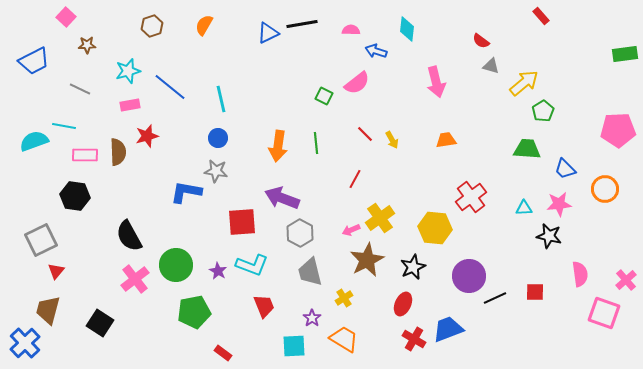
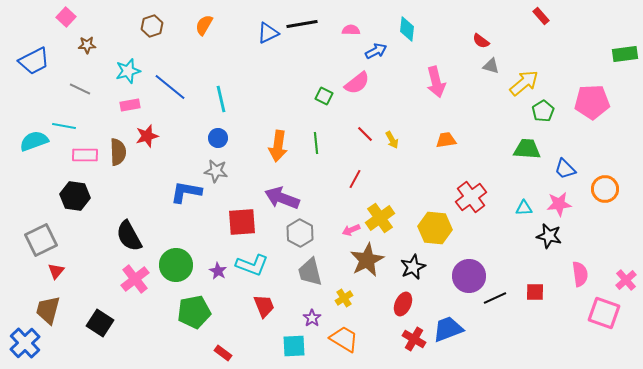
blue arrow at (376, 51): rotated 135 degrees clockwise
pink pentagon at (618, 130): moved 26 px left, 28 px up
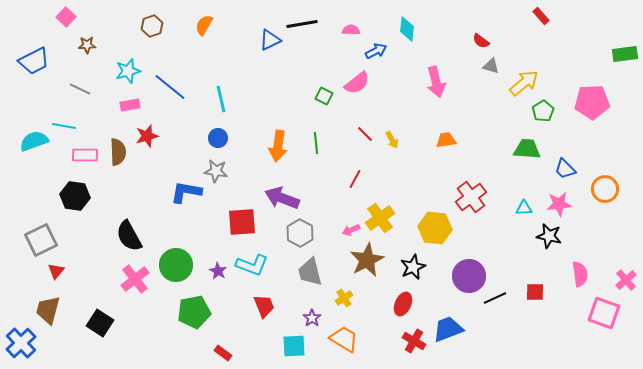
blue triangle at (268, 33): moved 2 px right, 7 px down
red cross at (414, 339): moved 2 px down
blue cross at (25, 343): moved 4 px left
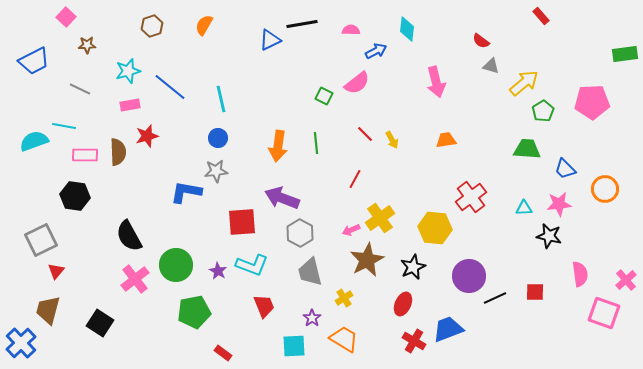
gray star at (216, 171): rotated 15 degrees counterclockwise
